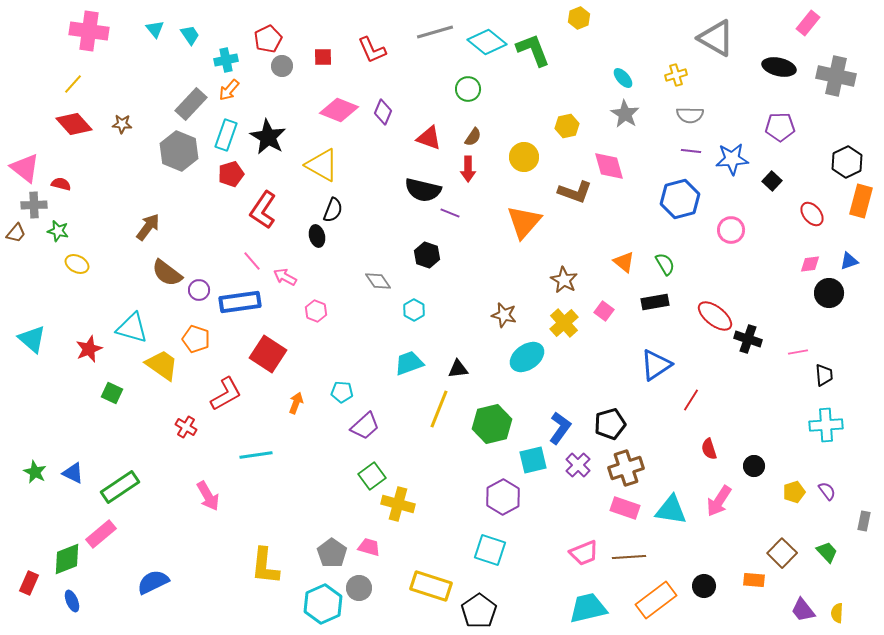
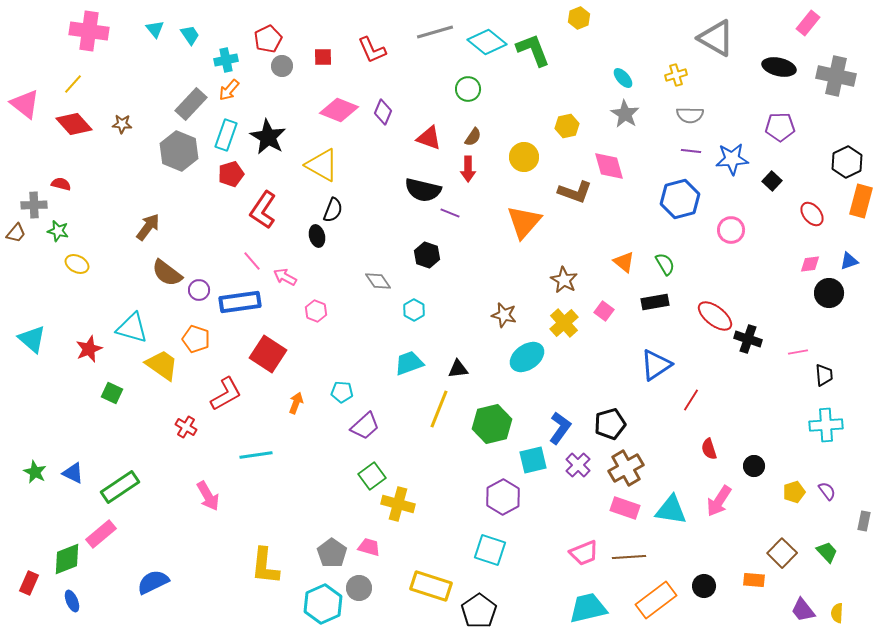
pink triangle at (25, 168): moved 64 px up
brown cross at (626, 468): rotated 12 degrees counterclockwise
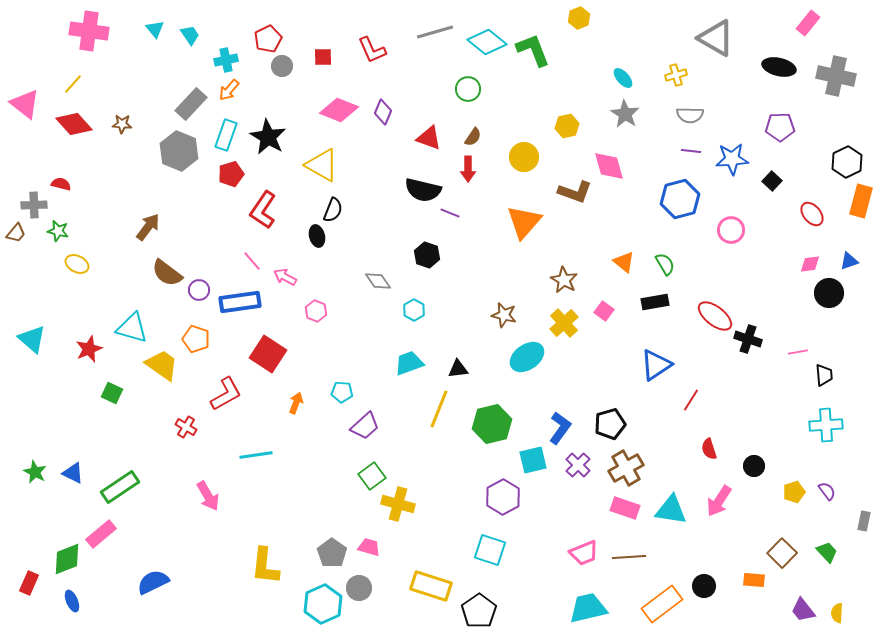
orange rectangle at (656, 600): moved 6 px right, 4 px down
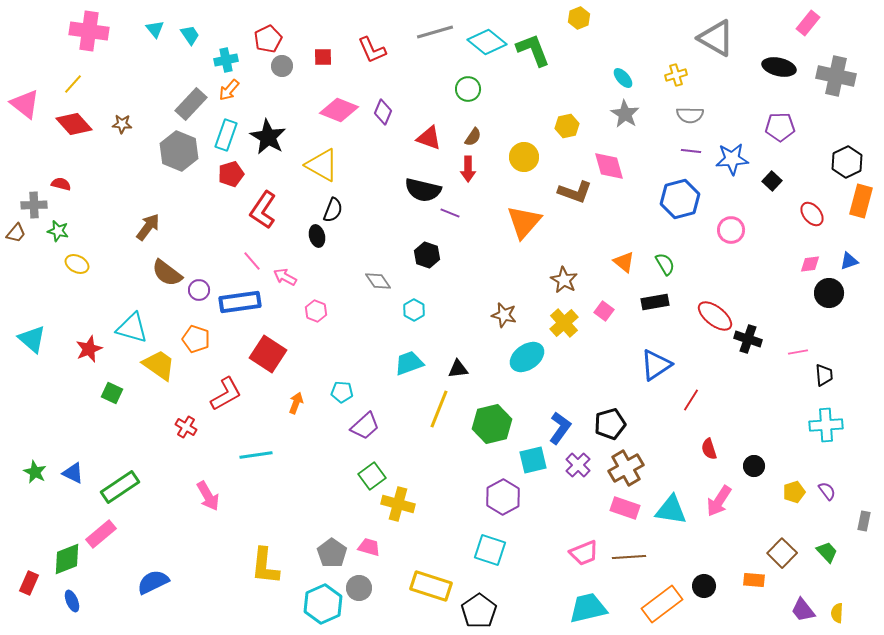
yellow trapezoid at (162, 365): moved 3 px left
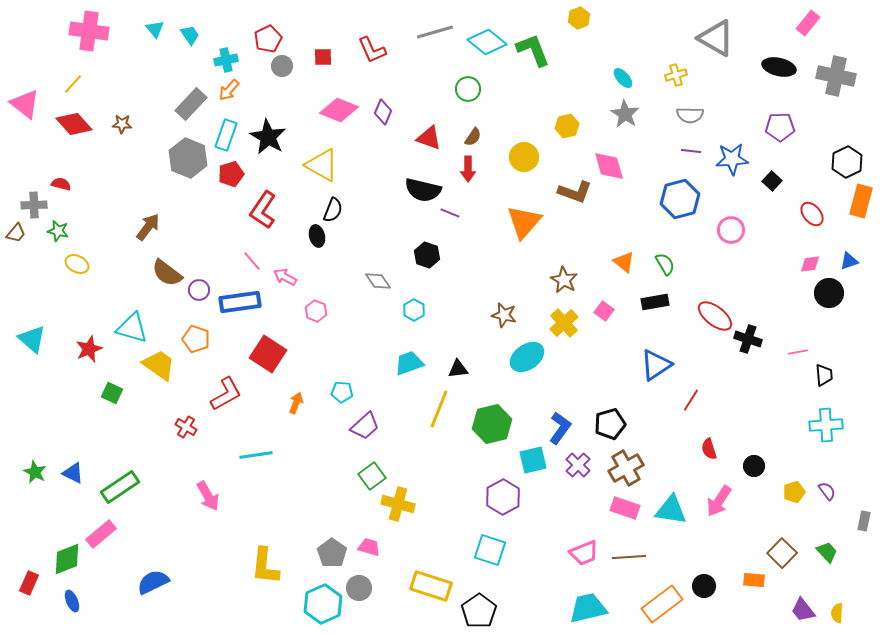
gray hexagon at (179, 151): moved 9 px right, 7 px down
